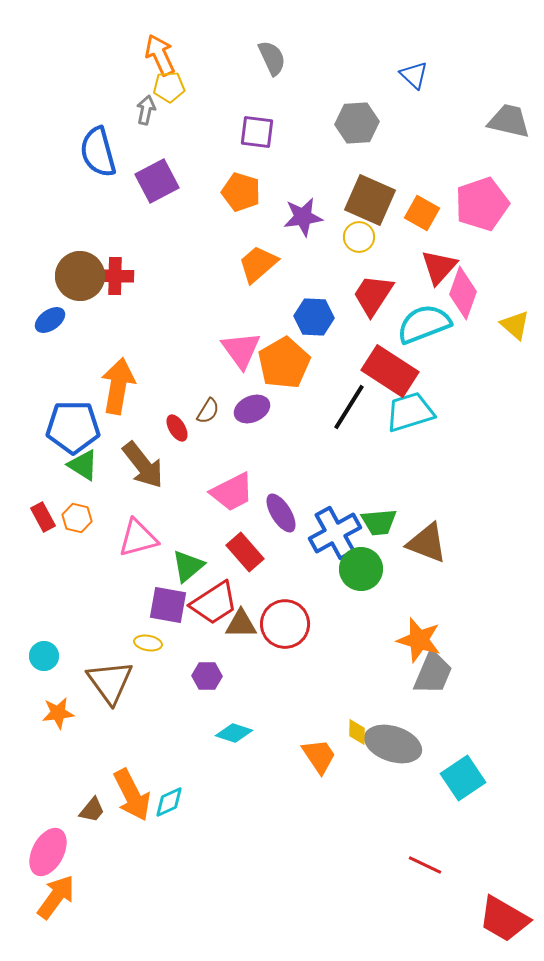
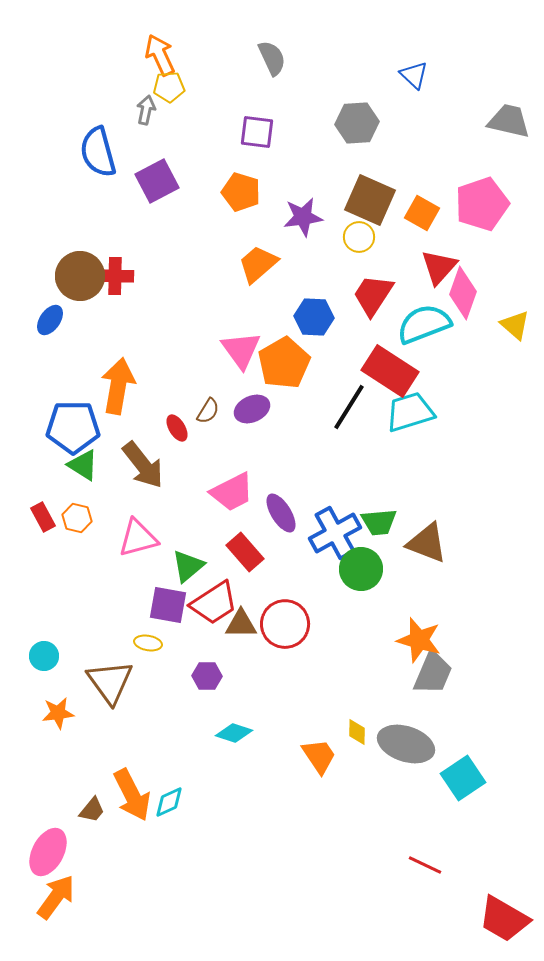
blue ellipse at (50, 320): rotated 20 degrees counterclockwise
gray ellipse at (393, 744): moved 13 px right
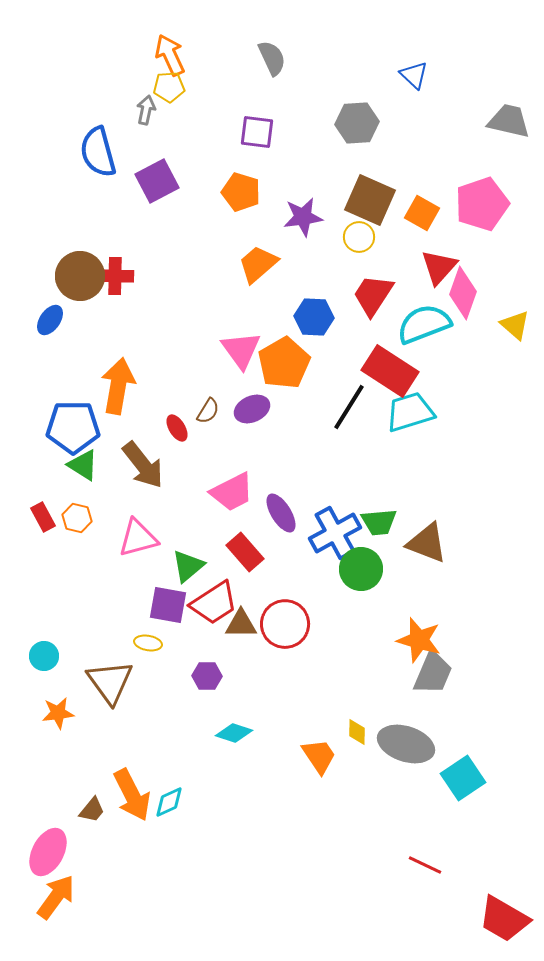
orange arrow at (160, 55): moved 10 px right
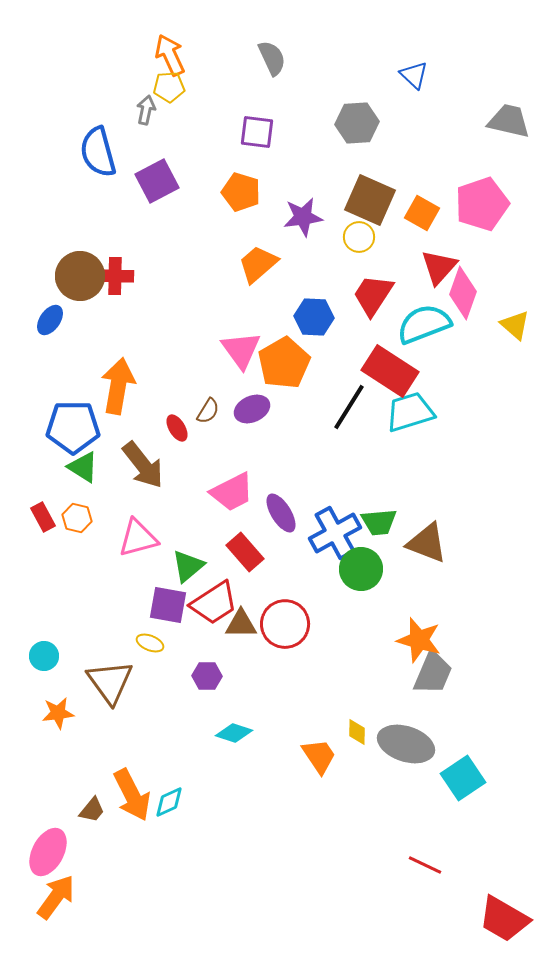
green triangle at (83, 465): moved 2 px down
yellow ellipse at (148, 643): moved 2 px right; rotated 12 degrees clockwise
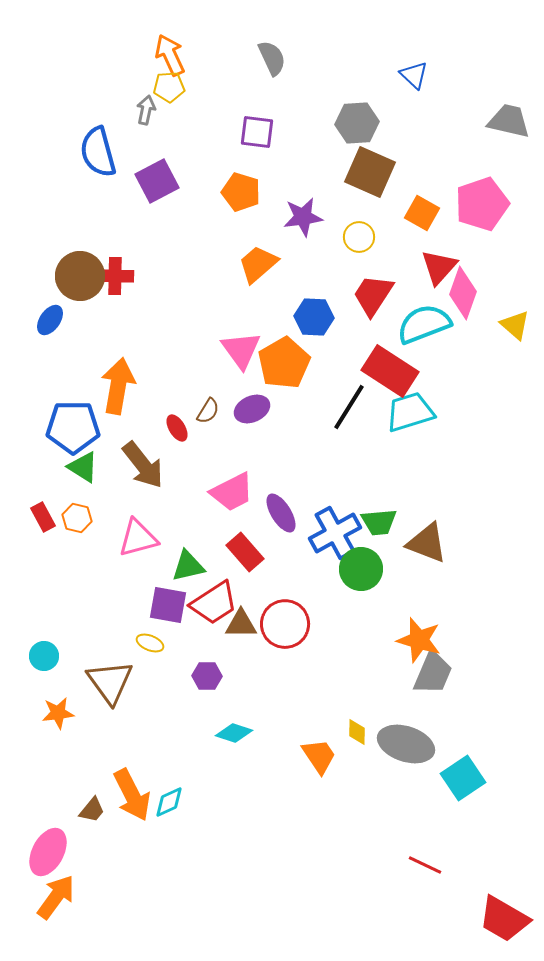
brown square at (370, 200): moved 28 px up
green triangle at (188, 566): rotated 27 degrees clockwise
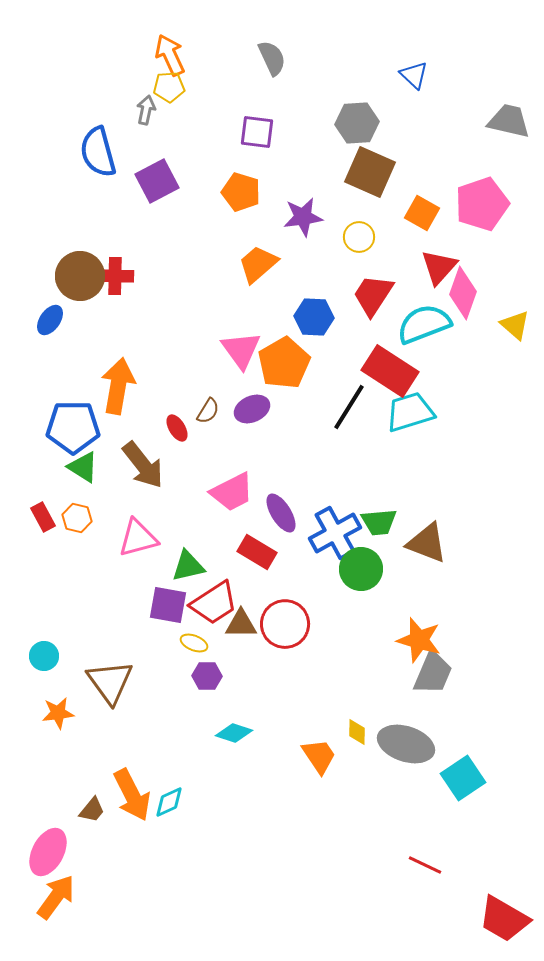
red rectangle at (245, 552): moved 12 px right; rotated 18 degrees counterclockwise
yellow ellipse at (150, 643): moved 44 px right
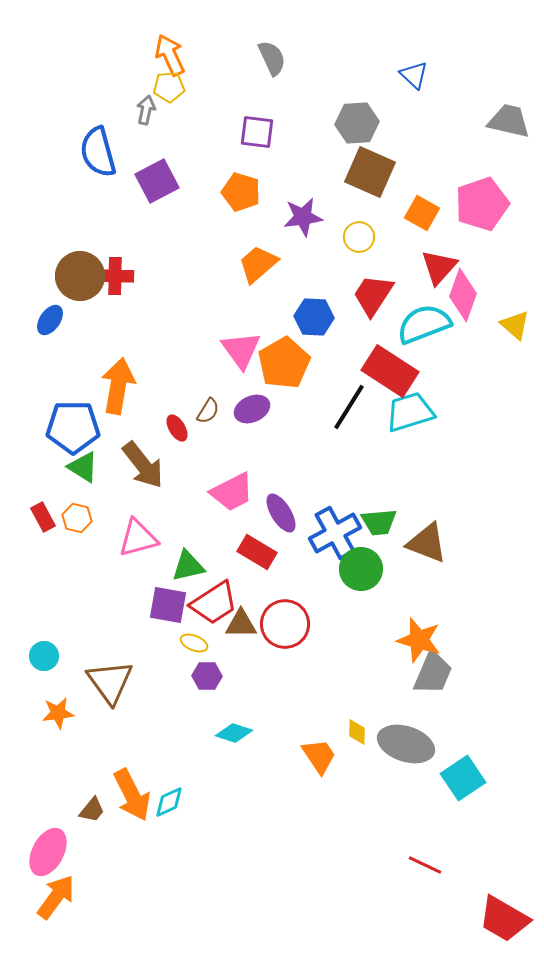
pink diamond at (463, 293): moved 2 px down
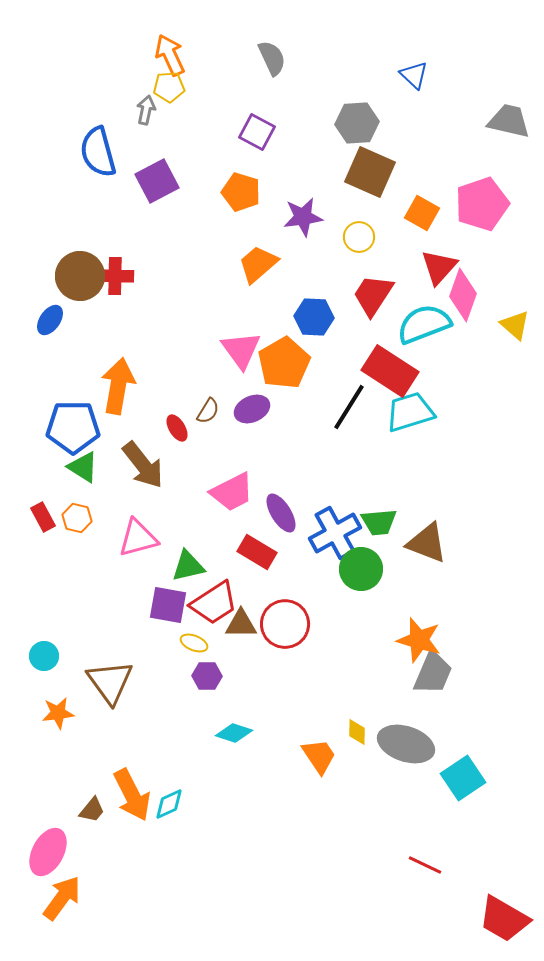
purple square at (257, 132): rotated 21 degrees clockwise
cyan diamond at (169, 802): moved 2 px down
orange arrow at (56, 897): moved 6 px right, 1 px down
